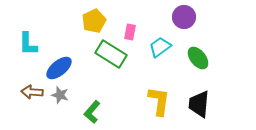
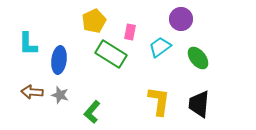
purple circle: moved 3 px left, 2 px down
blue ellipse: moved 8 px up; rotated 44 degrees counterclockwise
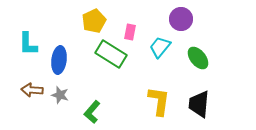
cyan trapezoid: rotated 15 degrees counterclockwise
brown arrow: moved 2 px up
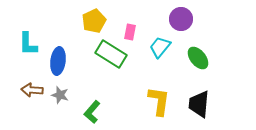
blue ellipse: moved 1 px left, 1 px down
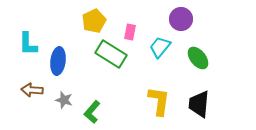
gray star: moved 4 px right, 5 px down
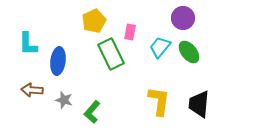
purple circle: moved 2 px right, 1 px up
green rectangle: rotated 32 degrees clockwise
green ellipse: moved 9 px left, 6 px up
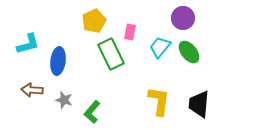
cyan L-shape: rotated 105 degrees counterclockwise
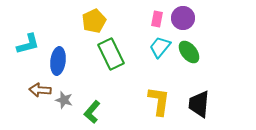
pink rectangle: moved 27 px right, 13 px up
brown arrow: moved 8 px right
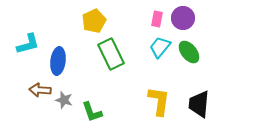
green L-shape: rotated 60 degrees counterclockwise
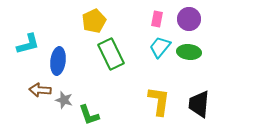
purple circle: moved 6 px right, 1 px down
green ellipse: rotated 45 degrees counterclockwise
green L-shape: moved 3 px left, 3 px down
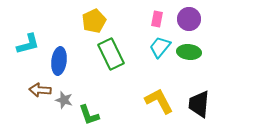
blue ellipse: moved 1 px right
yellow L-shape: rotated 36 degrees counterclockwise
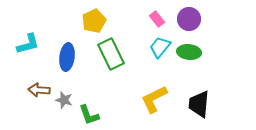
pink rectangle: rotated 49 degrees counterclockwise
blue ellipse: moved 8 px right, 4 px up
brown arrow: moved 1 px left
yellow L-shape: moved 5 px left, 2 px up; rotated 88 degrees counterclockwise
